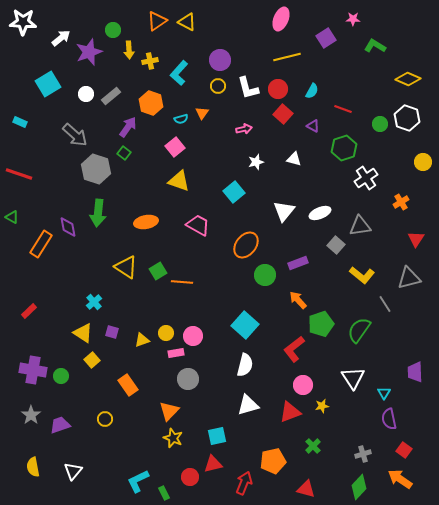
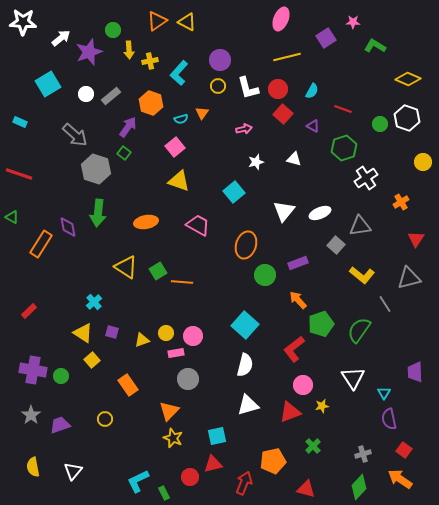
pink star at (353, 19): moved 3 px down
orange ellipse at (246, 245): rotated 20 degrees counterclockwise
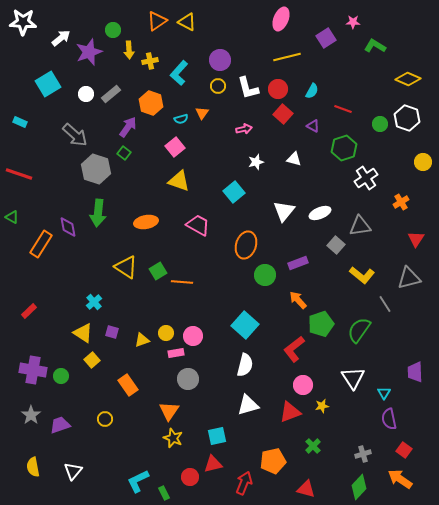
gray rectangle at (111, 96): moved 2 px up
orange triangle at (169, 411): rotated 10 degrees counterclockwise
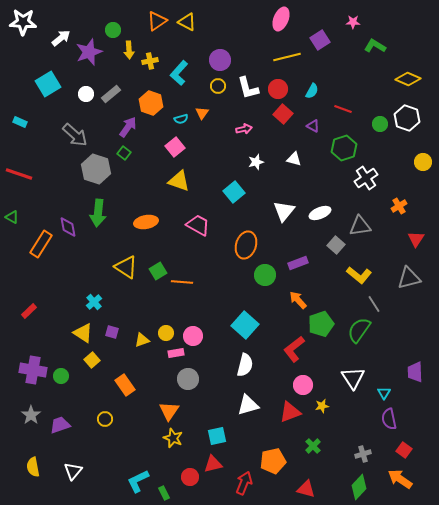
purple square at (326, 38): moved 6 px left, 2 px down
orange cross at (401, 202): moved 2 px left, 4 px down
yellow L-shape at (362, 275): moved 3 px left
gray line at (385, 304): moved 11 px left
orange rectangle at (128, 385): moved 3 px left
